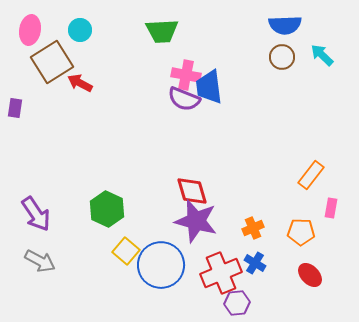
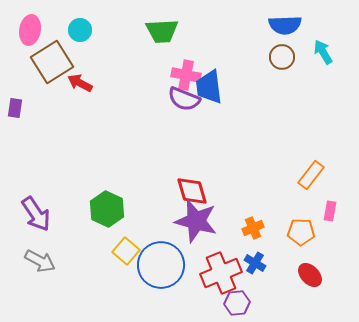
cyan arrow: moved 1 px right, 3 px up; rotated 15 degrees clockwise
pink rectangle: moved 1 px left, 3 px down
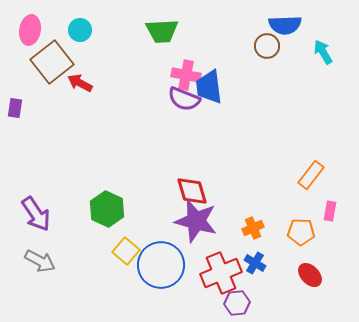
brown circle: moved 15 px left, 11 px up
brown square: rotated 6 degrees counterclockwise
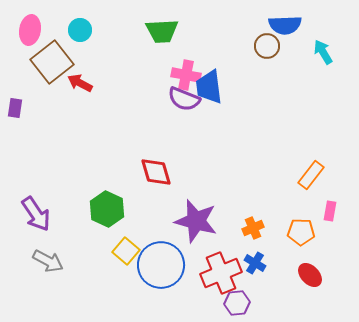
red diamond: moved 36 px left, 19 px up
gray arrow: moved 8 px right
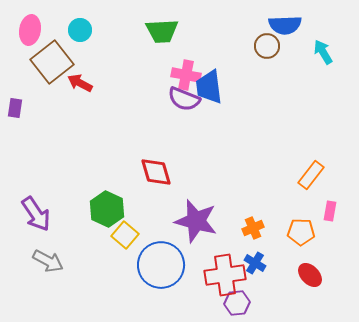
yellow square: moved 1 px left, 16 px up
red cross: moved 4 px right, 2 px down; rotated 15 degrees clockwise
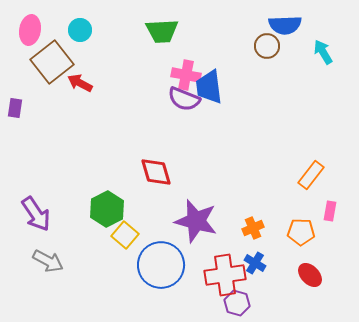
green hexagon: rotated 8 degrees clockwise
purple hexagon: rotated 20 degrees clockwise
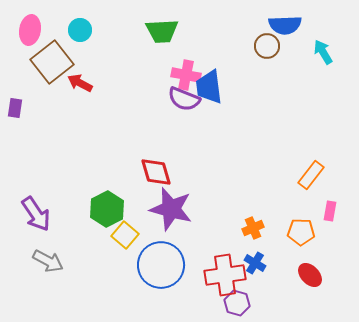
purple star: moved 25 px left, 12 px up
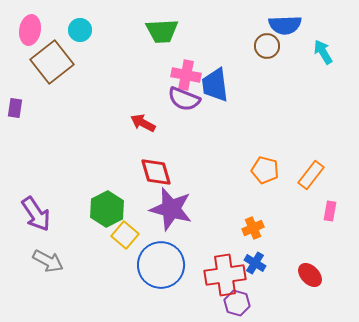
red arrow: moved 63 px right, 40 px down
blue trapezoid: moved 6 px right, 2 px up
orange pentagon: moved 36 px left, 62 px up; rotated 12 degrees clockwise
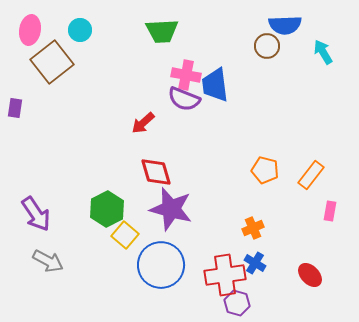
red arrow: rotated 70 degrees counterclockwise
